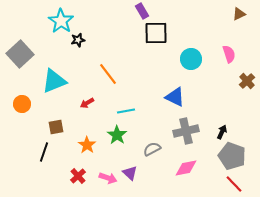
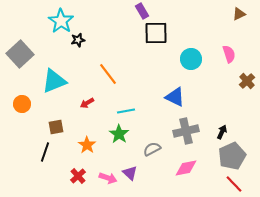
green star: moved 2 px right, 1 px up
black line: moved 1 px right
gray pentagon: rotated 28 degrees clockwise
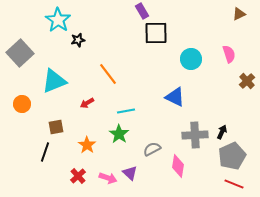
cyan star: moved 3 px left, 1 px up
gray square: moved 1 px up
gray cross: moved 9 px right, 4 px down; rotated 10 degrees clockwise
pink diamond: moved 8 px left, 2 px up; rotated 70 degrees counterclockwise
red line: rotated 24 degrees counterclockwise
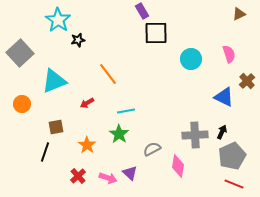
blue triangle: moved 49 px right
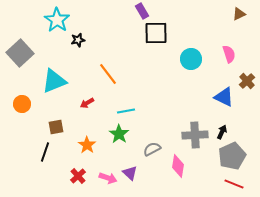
cyan star: moved 1 px left
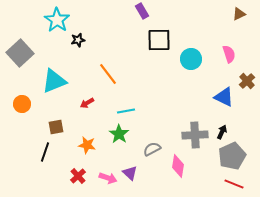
black square: moved 3 px right, 7 px down
orange star: rotated 24 degrees counterclockwise
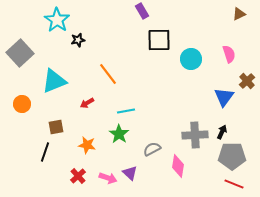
blue triangle: rotated 40 degrees clockwise
gray pentagon: rotated 24 degrees clockwise
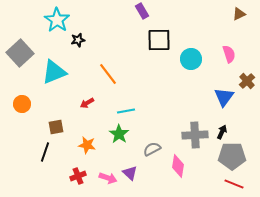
cyan triangle: moved 9 px up
red cross: rotated 21 degrees clockwise
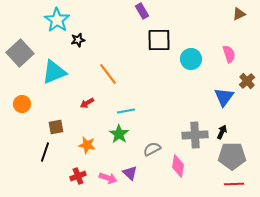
red line: rotated 24 degrees counterclockwise
